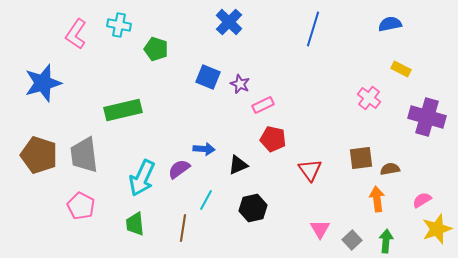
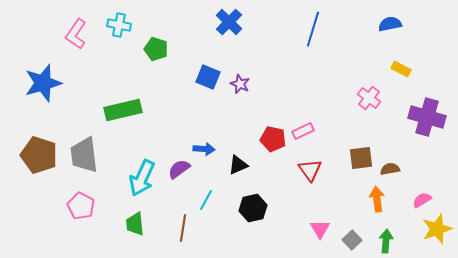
pink rectangle: moved 40 px right, 26 px down
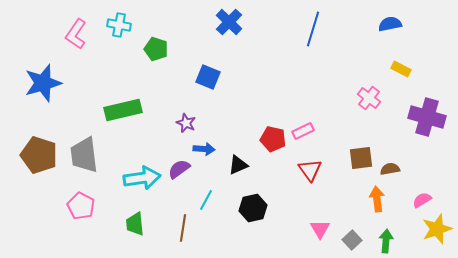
purple star: moved 54 px left, 39 px down
cyan arrow: rotated 123 degrees counterclockwise
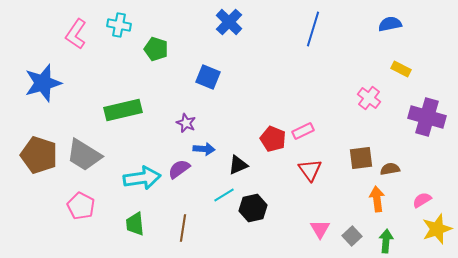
red pentagon: rotated 10 degrees clockwise
gray trapezoid: rotated 51 degrees counterclockwise
cyan line: moved 18 px right, 5 px up; rotated 30 degrees clockwise
gray square: moved 4 px up
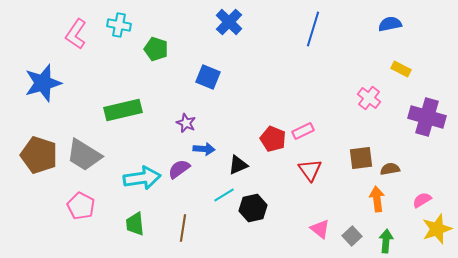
pink triangle: rotated 20 degrees counterclockwise
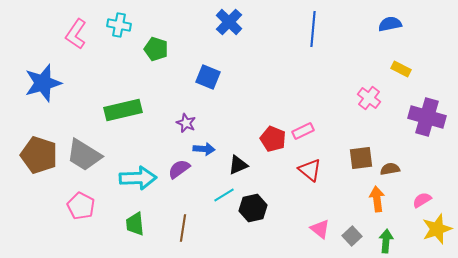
blue line: rotated 12 degrees counterclockwise
red triangle: rotated 15 degrees counterclockwise
cyan arrow: moved 4 px left; rotated 6 degrees clockwise
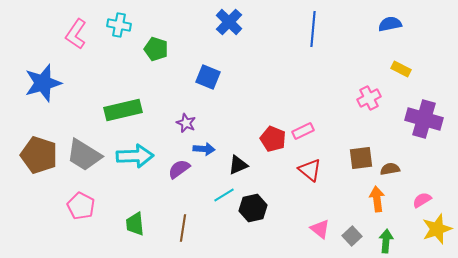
pink cross: rotated 25 degrees clockwise
purple cross: moved 3 px left, 2 px down
cyan arrow: moved 3 px left, 22 px up
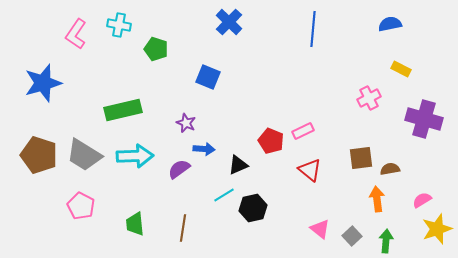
red pentagon: moved 2 px left, 2 px down
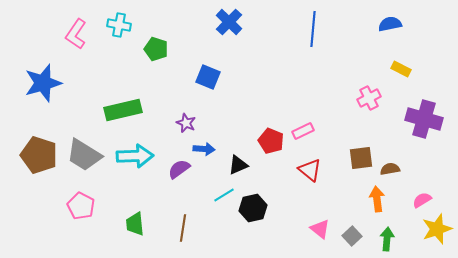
green arrow: moved 1 px right, 2 px up
